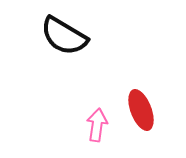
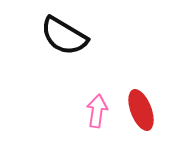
pink arrow: moved 14 px up
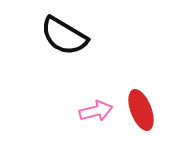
pink arrow: moved 1 px left; rotated 68 degrees clockwise
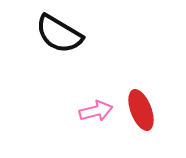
black semicircle: moved 5 px left, 2 px up
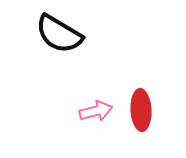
red ellipse: rotated 18 degrees clockwise
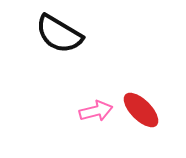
red ellipse: rotated 42 degrees counterclockwise
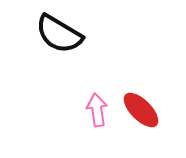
pink arrow: moved 1 px right, 1 px up; rotated 84 degrees counterclockwise
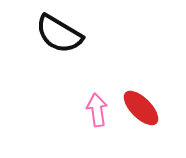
red ellipse: moved 2 px up
